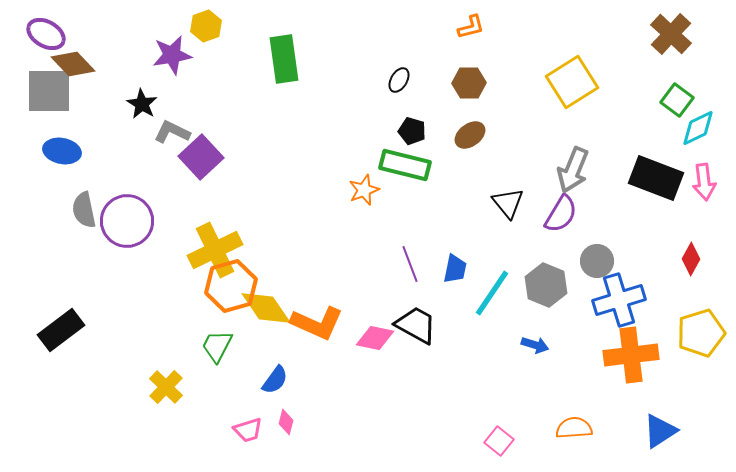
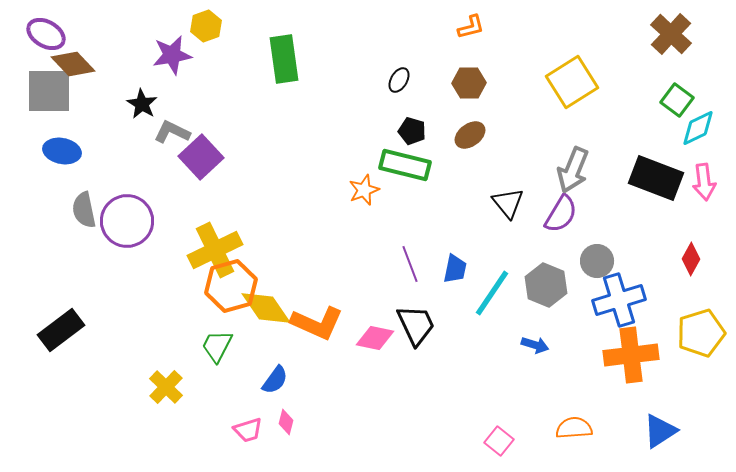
black trapezoid at (416, 325): rotated 36 degrees clockwise
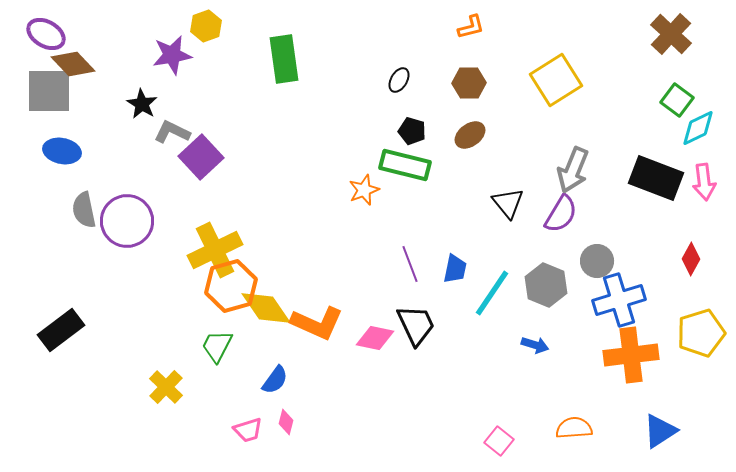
yellow square at (572, 82): moved 16 px left, 2 px up
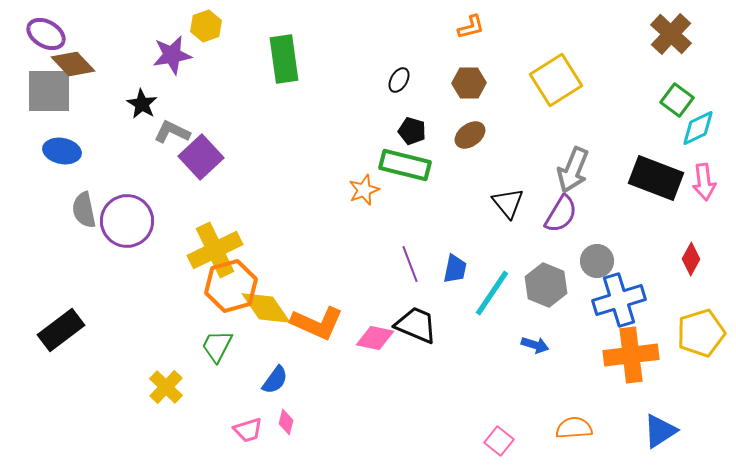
black trapezoid at (416, 325): rotated 42 degrees counterclockwise
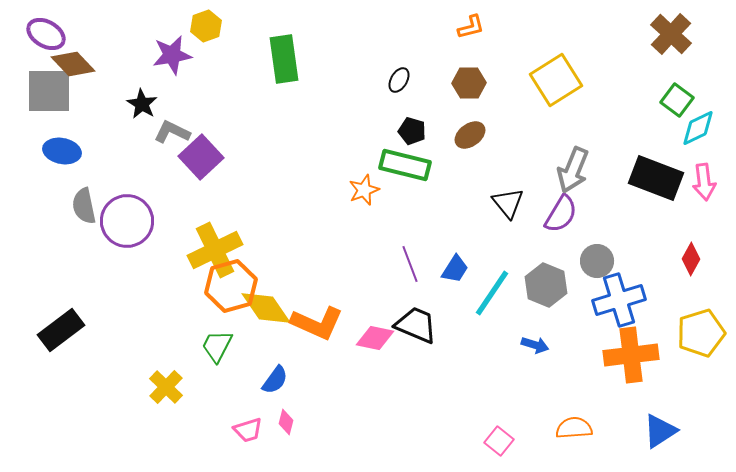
gray semicircle at (84, 210): moved 4 px up
blue trapezoid at (455, 269): rotated 20 degrees clockwise
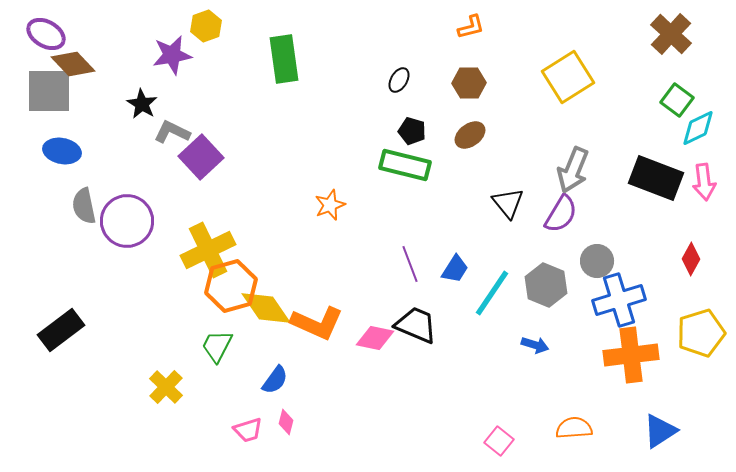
yellow square at (556, 80): moved 12 px right, 3 px up
orange star at (364, 190): moved 34 px left, 15 px down
yellow cross at (215, 250): moved 7 px left
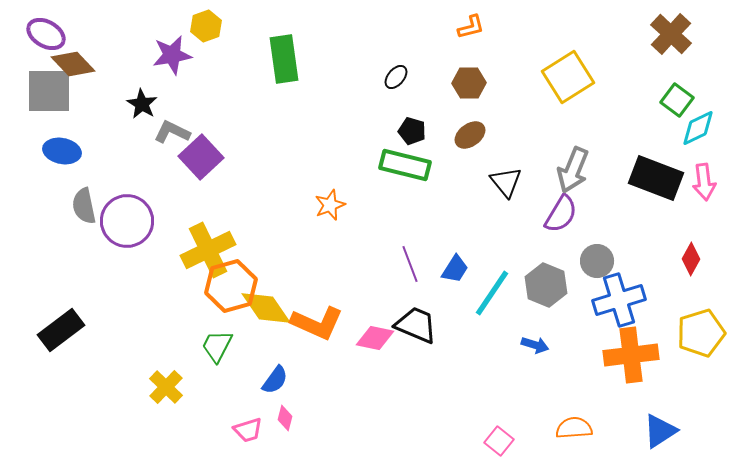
black ellipse at (399, 80): moved 3 px left, 3 px up; rotated 10 degrees clockwise
black triangle at (508, 203): moved 2 px left, 21 px up
pink diamond at (286, 422): moved 1 px left, 4 px up
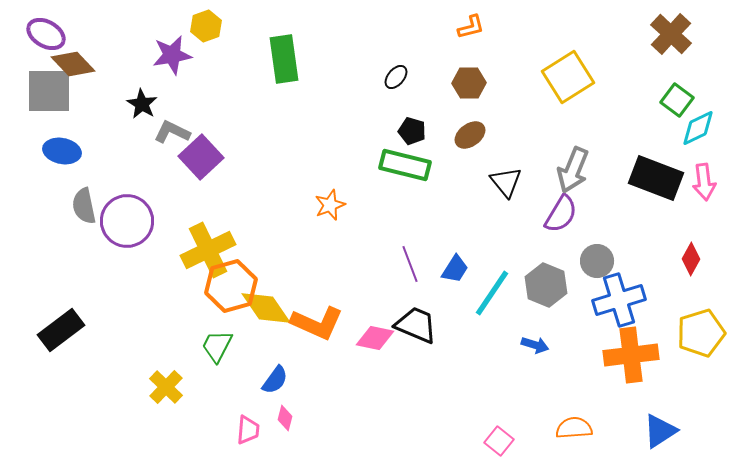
pink trapezoid at (248, 430): rotated 68 degrees counterclockwise
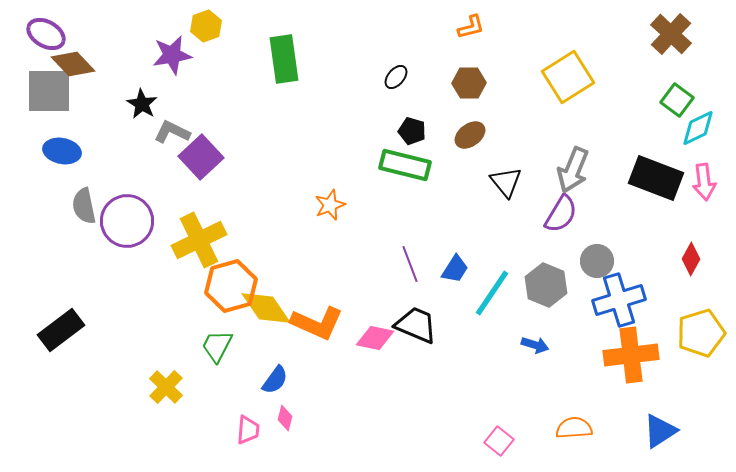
yellow cross at (208, 250): moved 9 px left, 10 px up
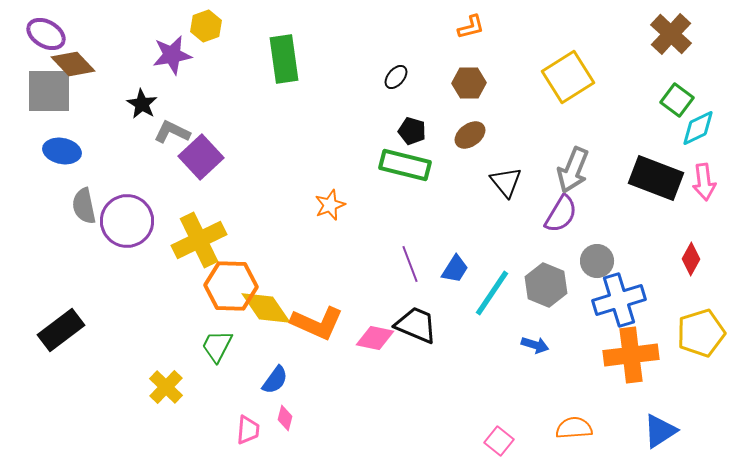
orange hexagon at (231, 286): rotated 18 degrees clockwise
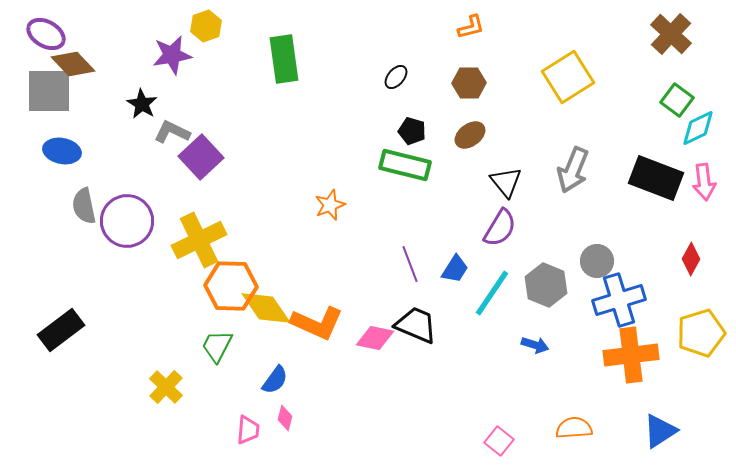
purple semicircle at (561, 214): moved 61 px left, 14 px down
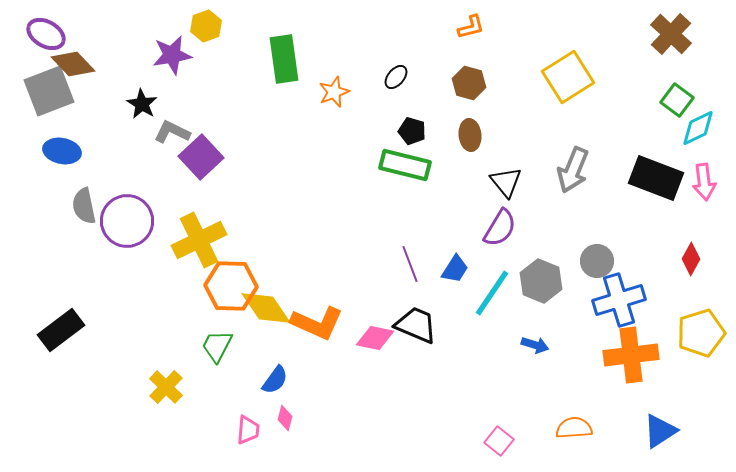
brown hexagon at (469, 83): rotated 16 degrees clockwise
gray square at (49, 91): rotated 21 degrees counterclockwise
brown ellipse at (470, 135): rotated 60 degrees counterclockwise
orange star at (330, 205): moved 4 px right, 113 px up
gray hexagon at (546, 285): moved 5 px left, 4 px up
